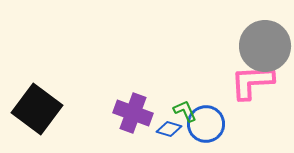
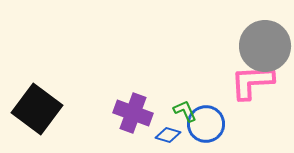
blue diamond: moved 1 px left, 6 px down
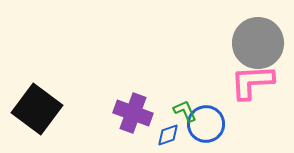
gray circle: moved 7 px left, 3 px up
blue diamond: rotated 35 degrees counterclockwise
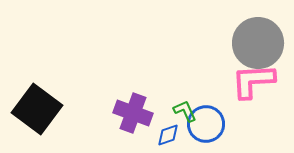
pink L-shape: moved 1 px right, 1 px up
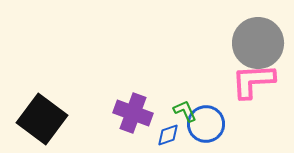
black square: moved 5 px right, 10 px down
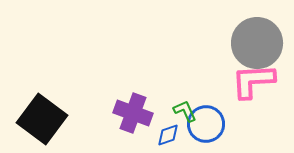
gray circle: moved 1 px left
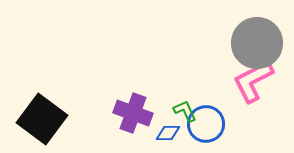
pink L-shape: rotated 24 degrees counterclockwise
blue diamond: moved 2 px up; rotated 20 degrees clockwise
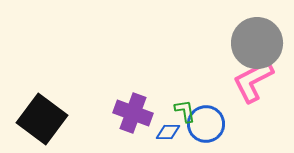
green L-shape: rotated 15 degrees clockwise
blue diamond: moved 1 px up
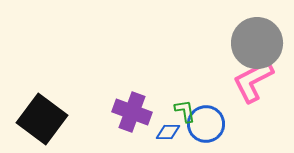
purple cross: moved 1 px left, 1 px up
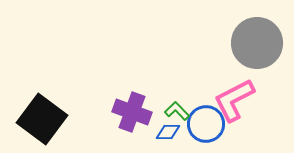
pink L-shape: moved 19 px left, 19 px down
green L-shape: moved 8 px left; rotated 35 degrees counterclockwise
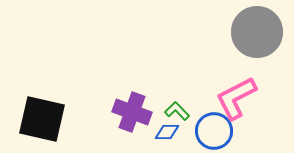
gray circle: moved 11 px up
pink L-shape: moved 2 px right, 2 px up
black square: rotated 24 degrees counterclockwise
blue circle: moved 8 px right, 7 px down
blue diamond: moved 1 px left
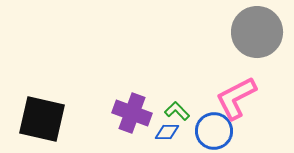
purple cross: moved 1 px down
